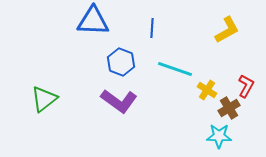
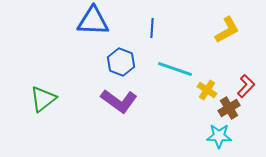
red L-shape: rotated 15 degrees clockwise
green triangle: moved 1 px left
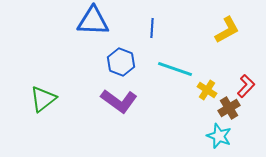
cyan star: rotated 20 degrees clockwise
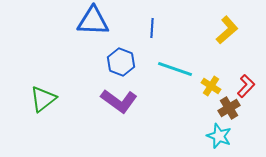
yellow L-shape: rotated 12 degrees counterclockwise
yellow cross: moved 4 px right, 4 px up
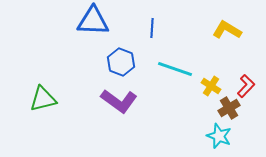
yellow L-shape: rotated 108 degrees counterclockwise
green triangle: rotated 24 degrees clockwise
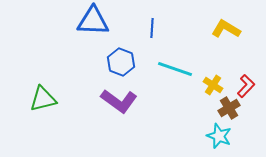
yellow L-shape: moved 1 px left, 1 px up
yellow cross: moved 2 px right, 1 px up
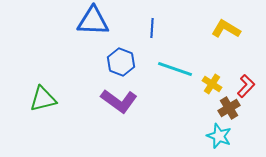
yellow cross: moved 1 px left, 1 px up
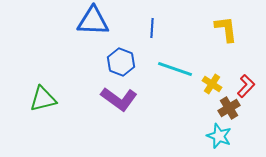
yellow L-shape: rotated 52 degrees clockwise
purple L-shape: moved 2 px up
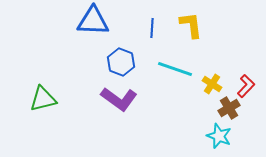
yellow L-shape: moved 35 px left, 4 px up
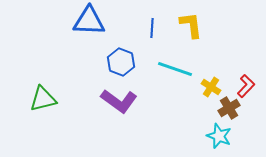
blue triangle: moved 4 px left
yellow cross: moved 1 px left, 3 px down
purple L-shape: moved 2 px down
